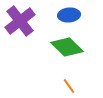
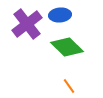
blue ellipse: moved 9 px left
purple cross: moved 7 px right, 3 px down
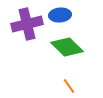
purple cross: rotated 24 degrees clockwise
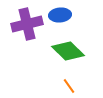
green diamond: moved 1 px right, 4 px down
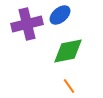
blue ellipse: rotated 35 degrees counterclockwise
green diamond: rotated 56 degrees counterclockwise
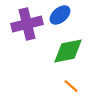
orange line: moved 2 px right; rotated 14 degrees counterclockwise
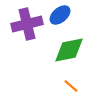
green diamond: moved 1 px right, 1 px up
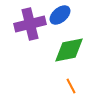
purple cross: moved 3 px right
orange line: rotated 21 degrees clockwise
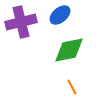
purple cross: moved 9 px left, 2 px up
orange line: moved 1 px right, 1 px down
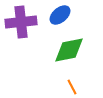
purple cross: rotated 8 degrees clockwise
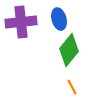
blue ellipse: moved 1 px left, 4 px down; rotated 65 degrees counterclockwise
green diamond: rotated 40 degrees counterclockwise
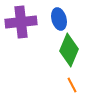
green diamond: rotated 16 degrees counterclockwise
orange line: moved 2 px up
